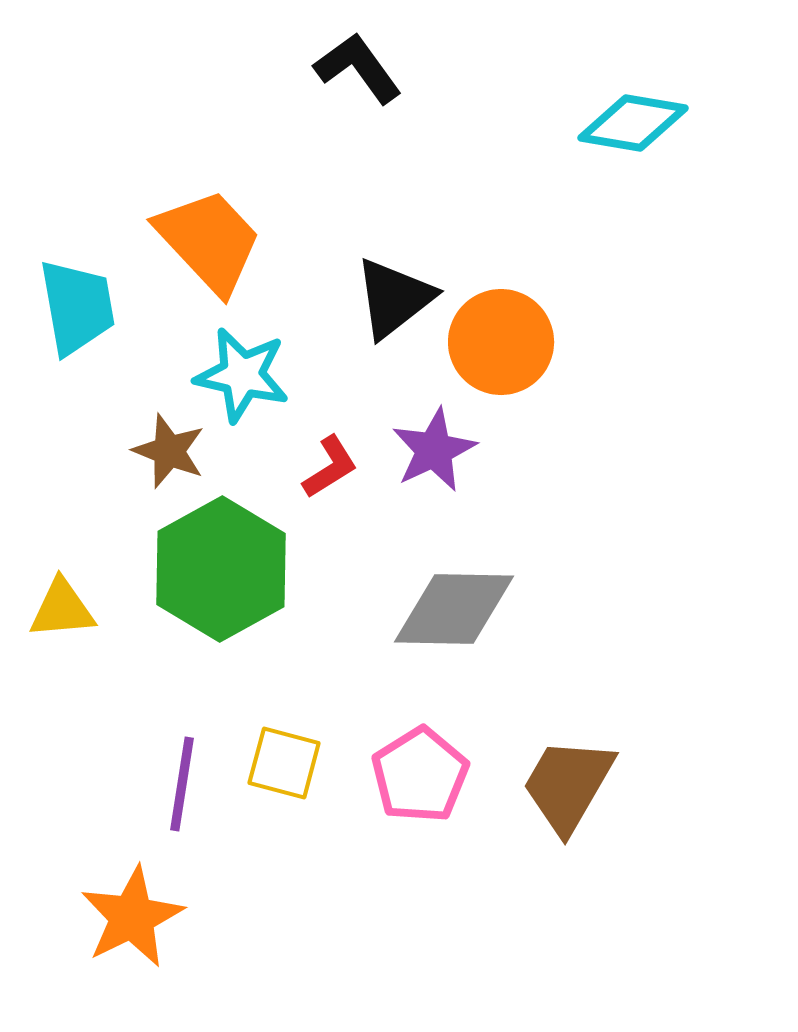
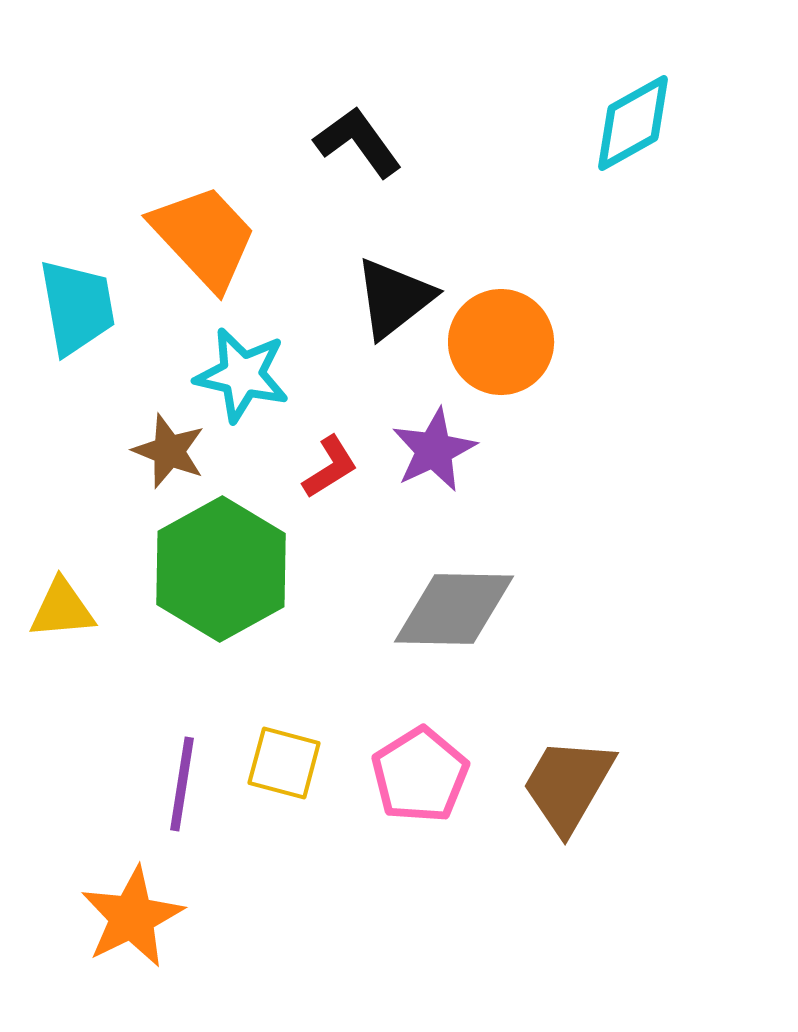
black L-shape: moved 74 px down
cyan diamond: rotated 39 degrees counterclockwise
orange trapezoid: moved 5 px left, 4 px up
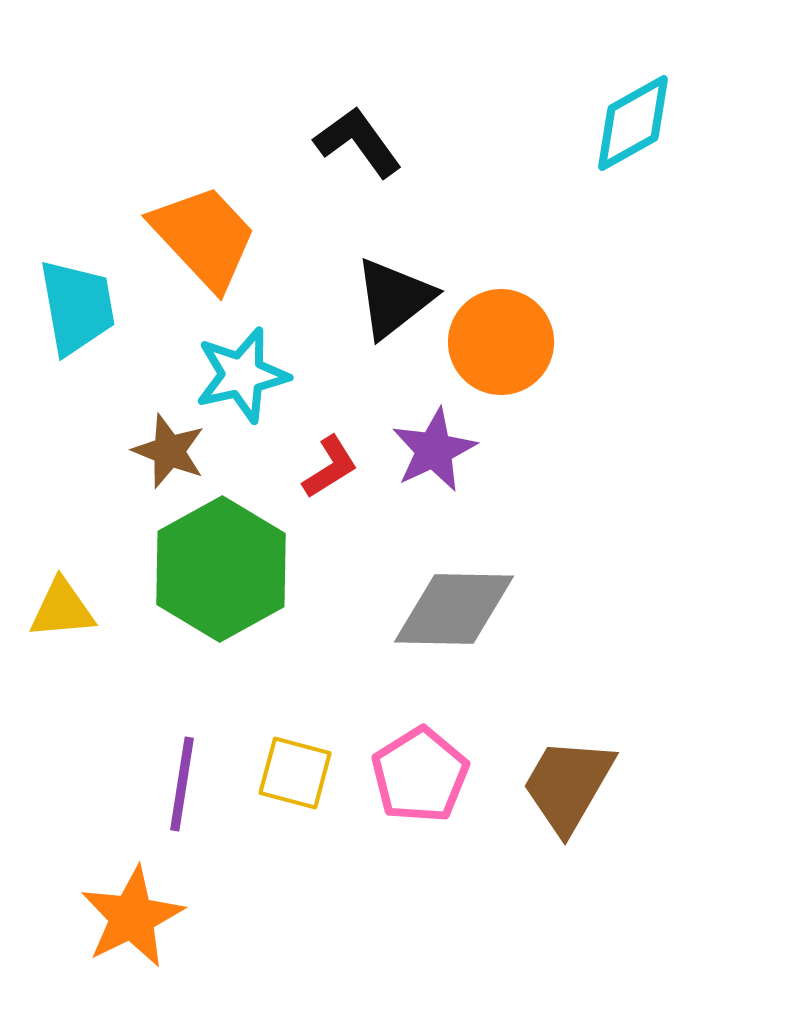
cyan star: rotated 26 degrees counterclockwise
yellow square: moved 11 px right, 10 px down
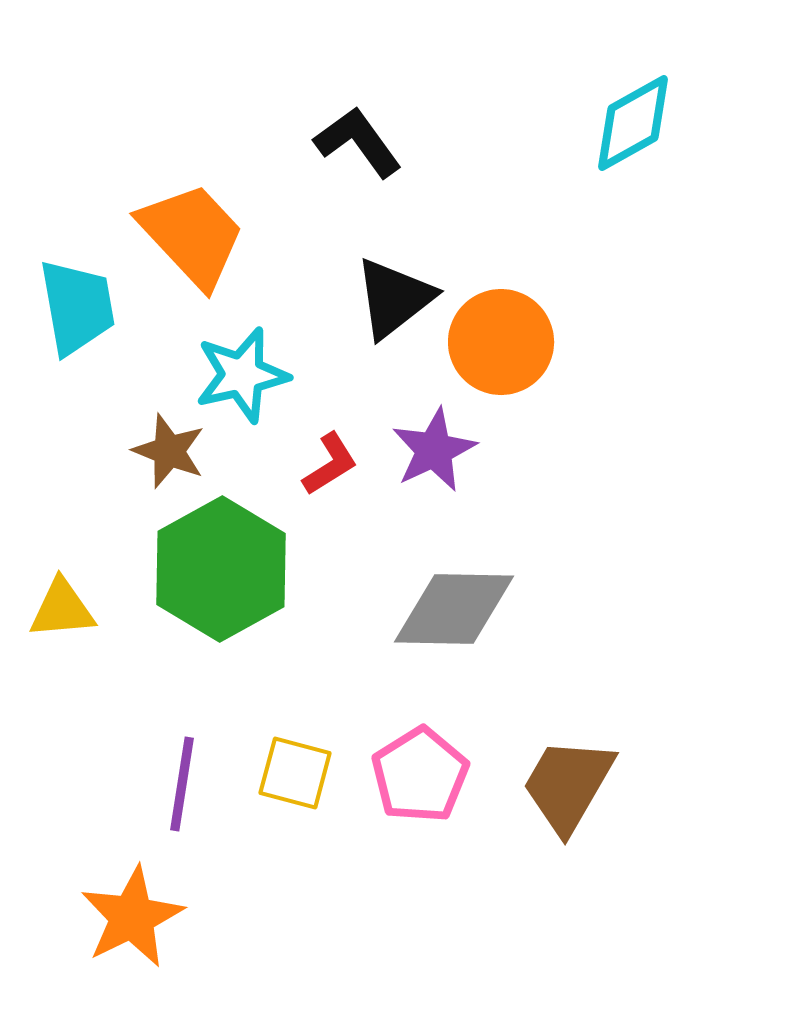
orange trapezoid: moved 12 px left, 2 px up
red L-shape: moved 3 px up
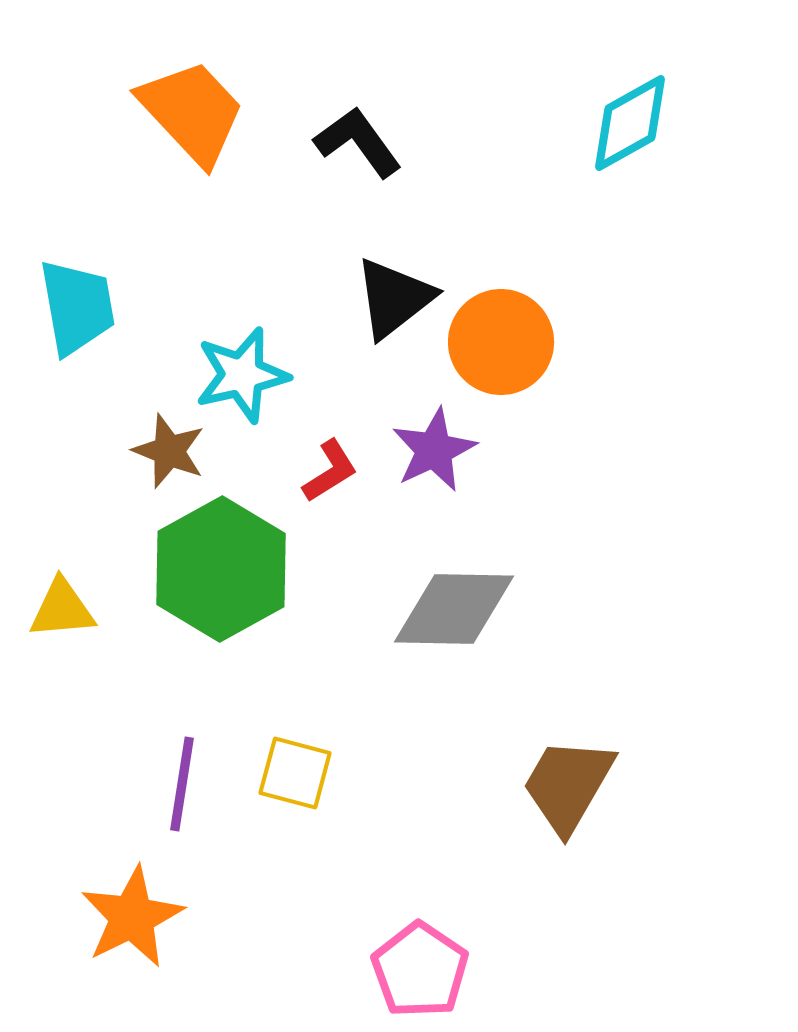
cyan diamond: moved 3 px left
orange trapezoid: moved 123 px up
red L-shape: moved 7 px down
pink pentagon: moved 195 px down; rotated 6 degrees counterclockwise
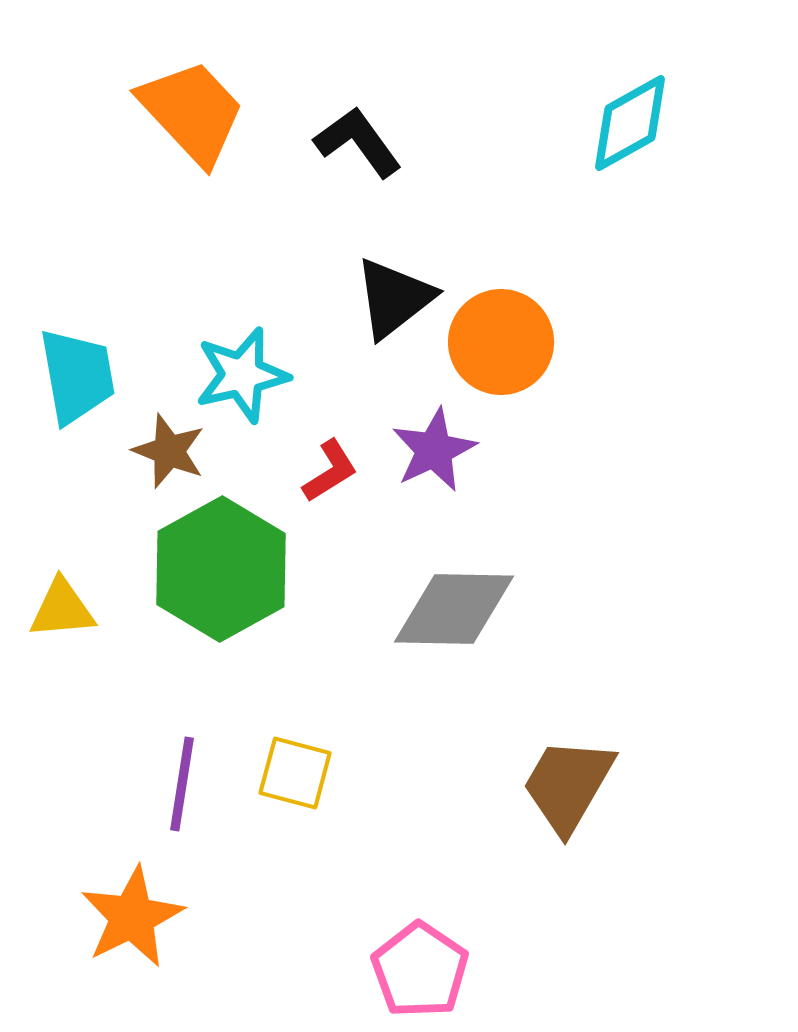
cyan trapezoid: moved 69 px down
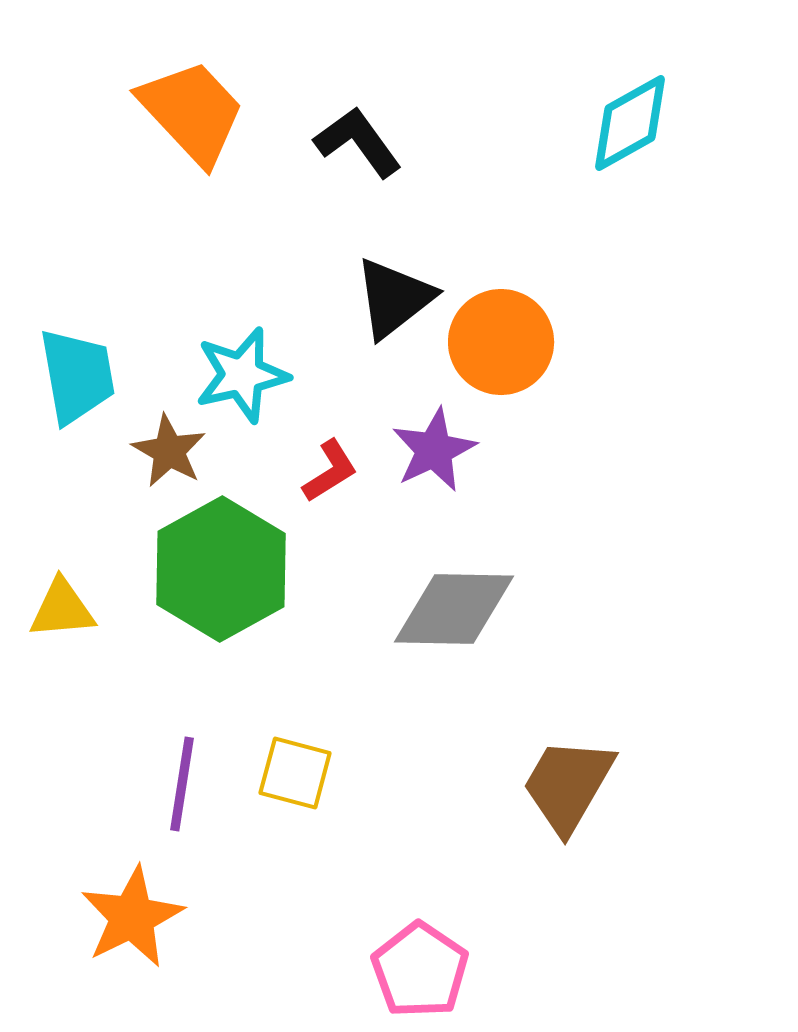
brown star: rotated 8 degrees clockwise
